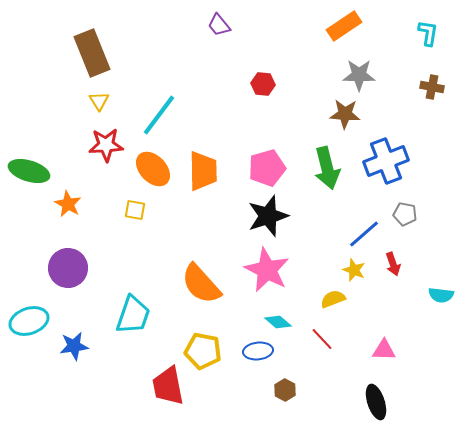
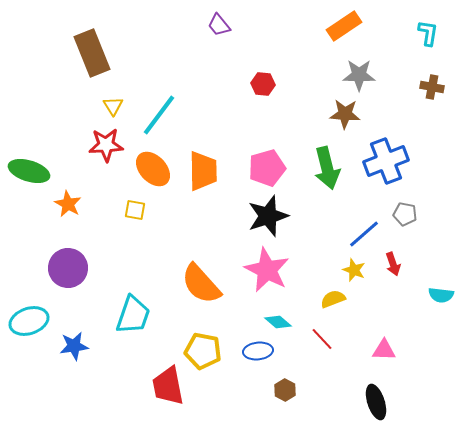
yellow triangle: moved 14 px right, 5 px down
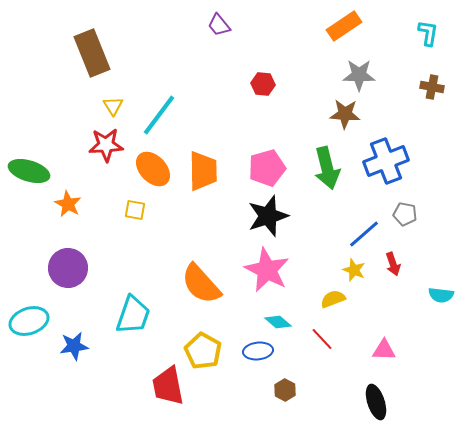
yellow pentagon: rotated 18 degrees clockwise
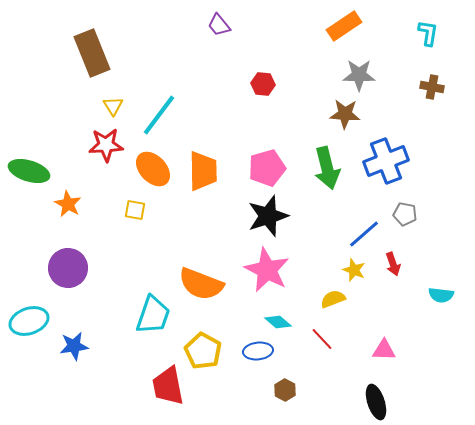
orange semicircle: rotated 27 degrees counterclockwise
cyan trapezoid: moved 20 px right
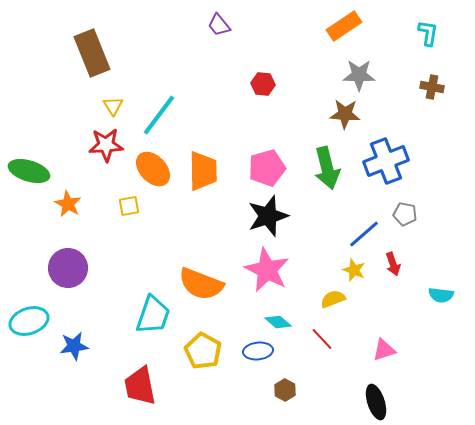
yellow square: moved 6 px left, 4 px up; rotated 20 degrees counterclockwise
pink triangle: rotated 20 degrees counterclockwise
red trapezoid: moved 28 px left
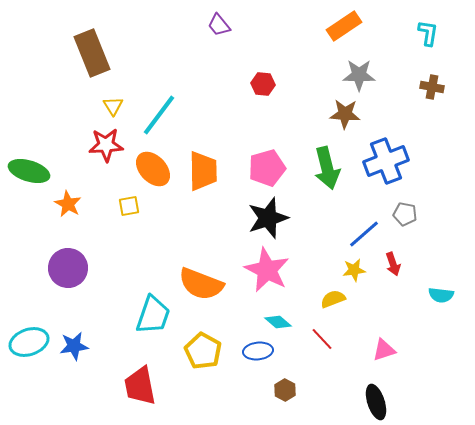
black star: moved 2 px down
yellow star: rotated 30 degrees counterclockwise
cyan ellipse: moved 21 px down
